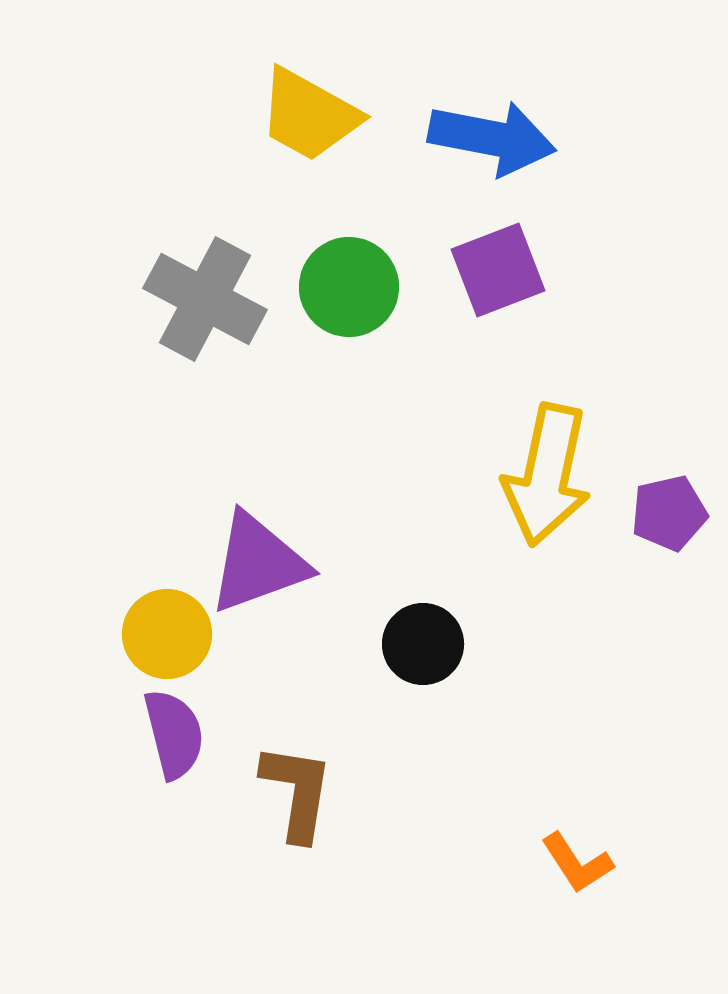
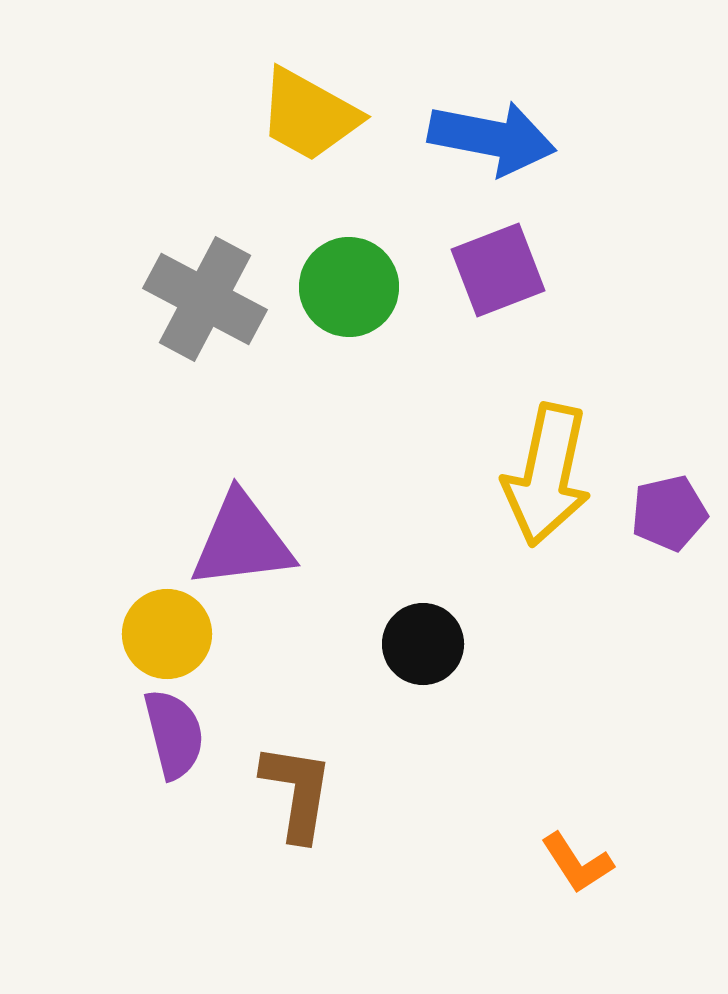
purple triangle: moved 16 px left, 22 px up; rotated 13 degrees clockwise
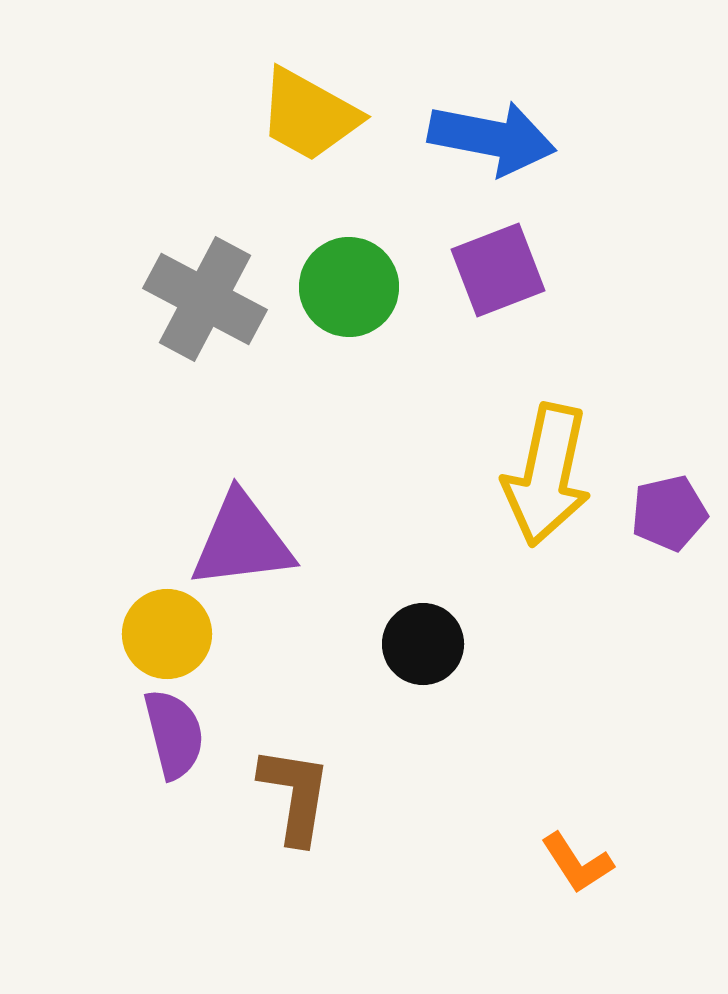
brown L-shape: moved 2 px left, 3 px down
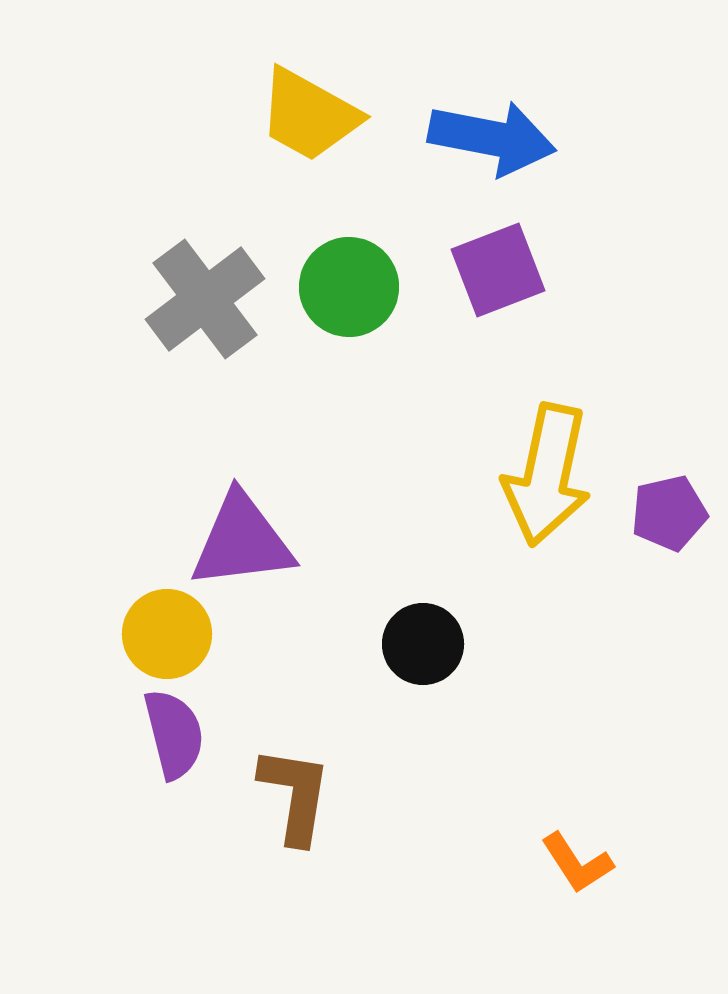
gray cross: rotated 25 degrees clockwise
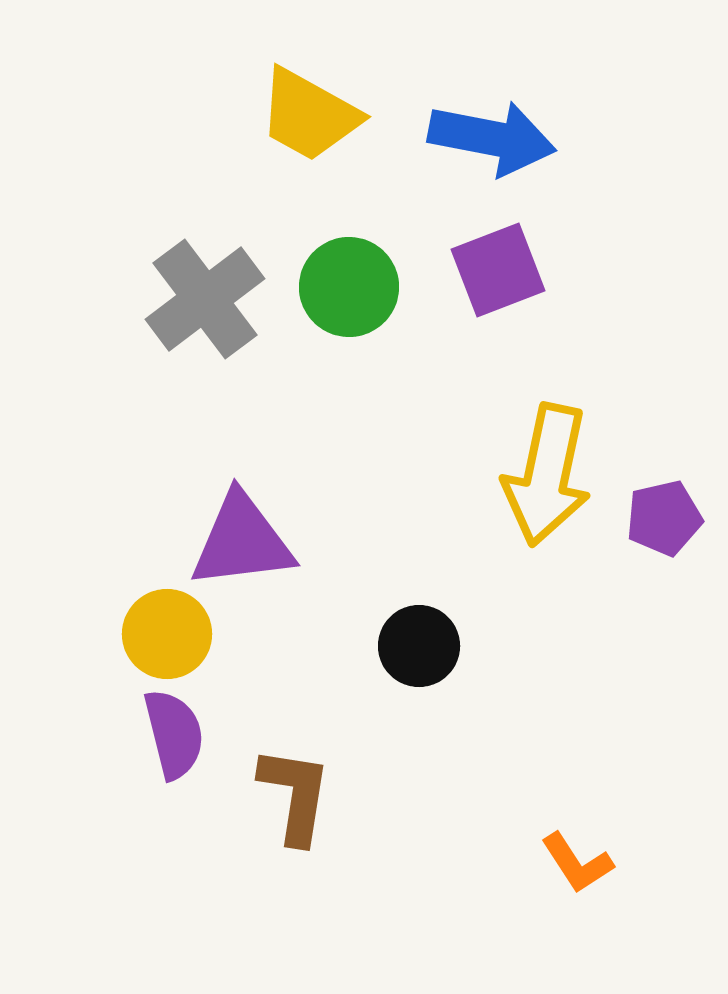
purple pentagon: moved 5 px left, 5 px down
black circle: moved 4 px left, 2 px down
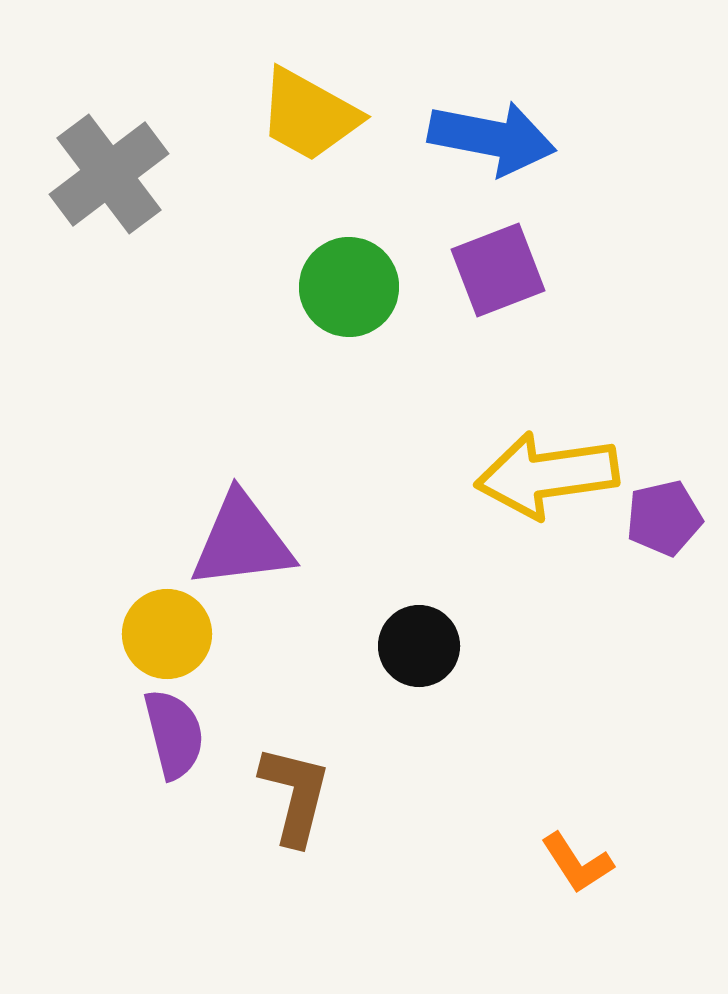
gray cross: moved 96 px left, 125 px up
yellow arrow: rotated 70 degrees clockwise
brown L-shape: rotated 5 degrees clockwise
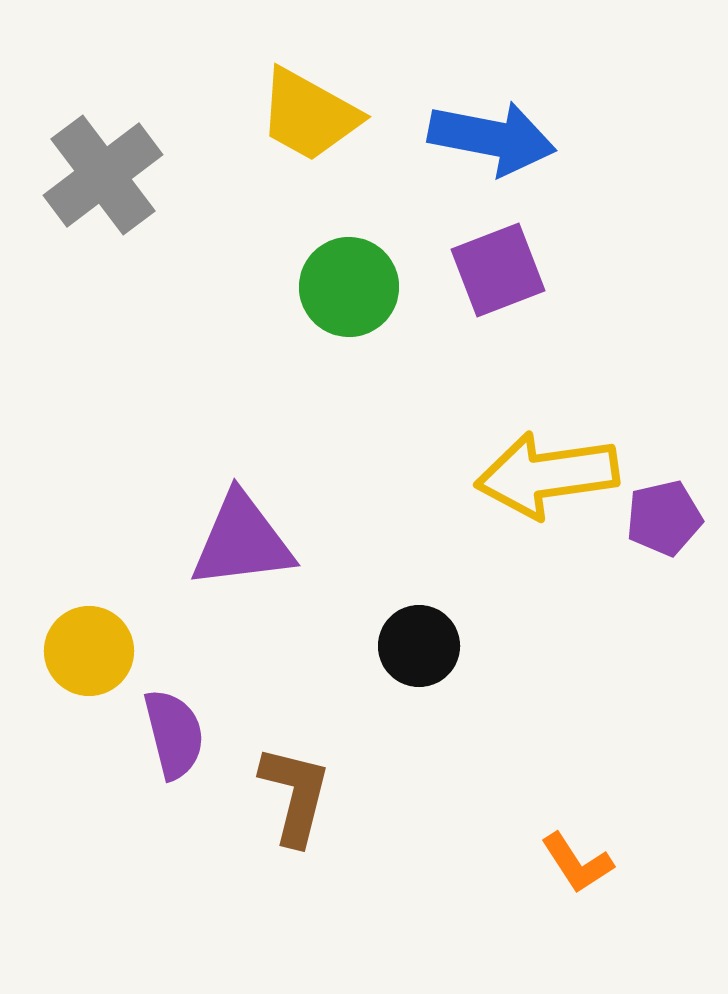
gray cross: moved 6 px left, 1 px down
yellow circle: moved 78 px left, 17 px down
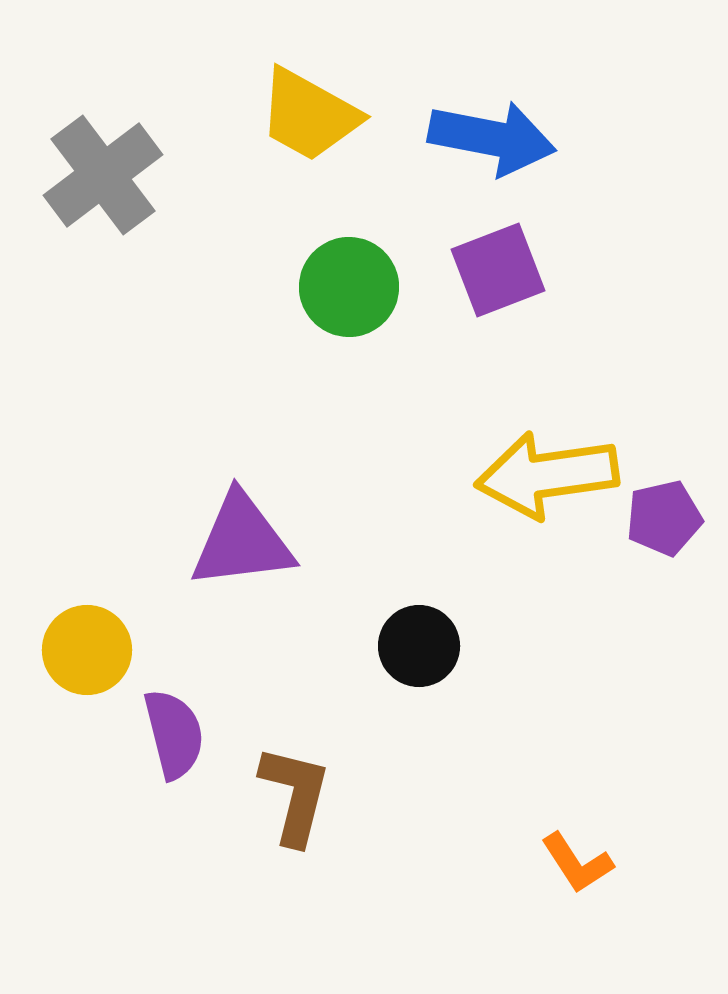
yellow circle: moved 2 px left, 1 px up
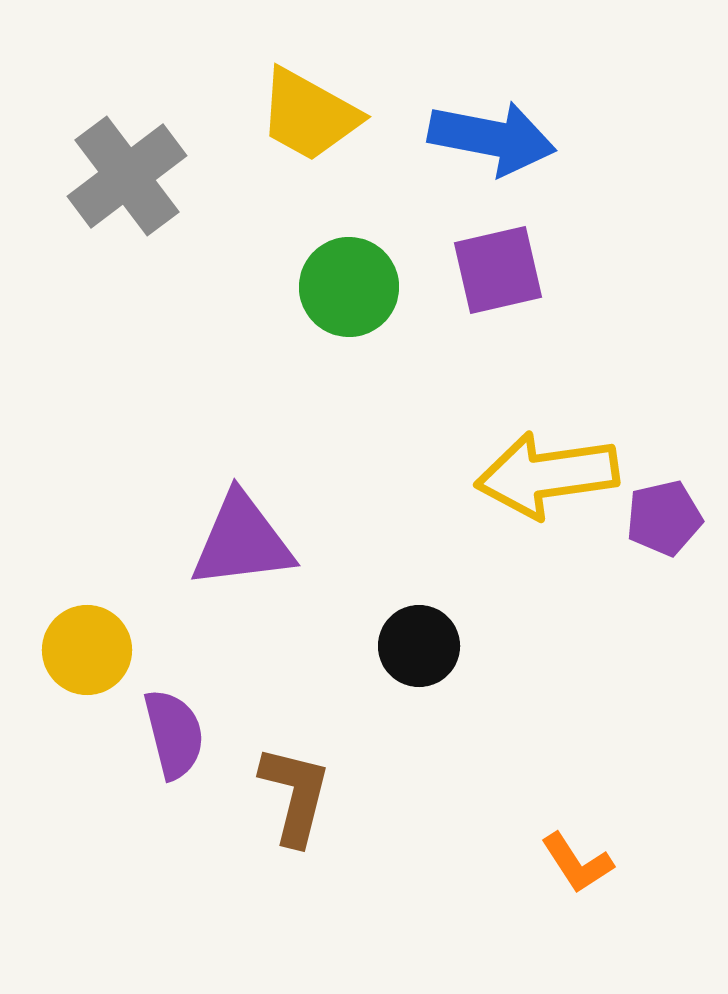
gray cross: moved 24 px right, 1 px down
purple square: rotated 8 degrees clockwise
